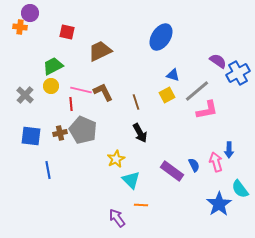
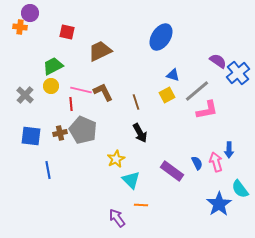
blue cross: rotated 10 degrees counterclockwise
blue semicircle: moved 3 px right, 2 px up
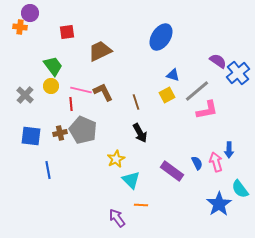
red square: rotated 21 degrees counterclockwise
green trapezoid: rotated 80 degrees clockwise
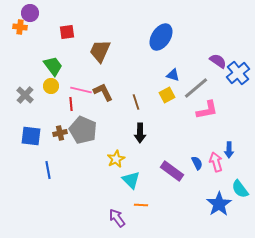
brown trapezoid: rotated 40 degrees counterclockwise
gray line: moved 1 px left, 3 px up
black arrow: rotated 30 degrees clockwise
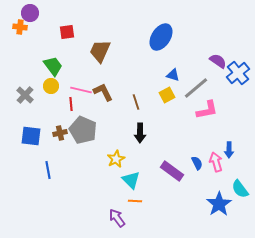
orange line: moved 6 px left, 4 px up
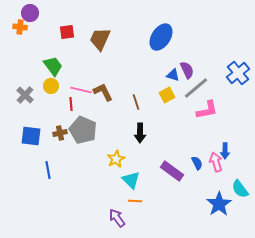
brown trapezoid: moved 12 px up
purple semicircle: moved 31 px left, 9 px down; rotated 30 degrees clockwise
blue arrow: moved 4 px left, 1 px down
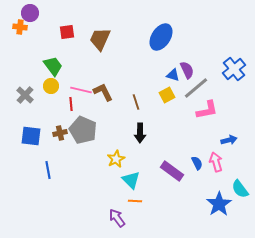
blue cross: moved 4 px left, 4 px up
blue arrow: moved 4 px right, 11 px up; rotated 105 degrees counterclockwise
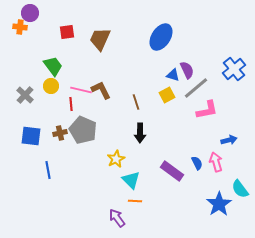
brown L-shape: moved 2 px left, 2 px up
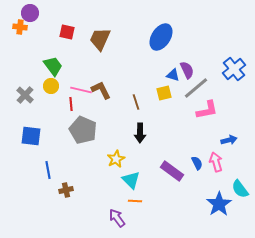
red square: rotated 21 degrees clockwise
yellow square: moved 3 px left, 2 px up; rotated 14 degrees clockwise
brown cross: moved 6 px right, 57 px down
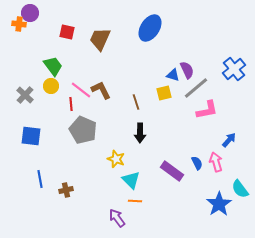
orange cross: moved 1 px left, 3 px up
blue ellipse: moved 11 px left, 9 px up
pink line: rotated 25 degrees clockwise
blue arrow: rotated 35 degrees counterclockwise
yellow star: rotated 24 degrees counterclockwise
blue line: moved 8 px left, 9 px down
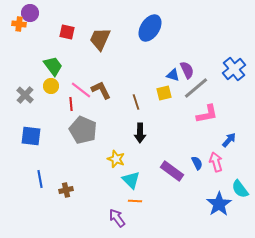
pink L-shape: moved 4 px down
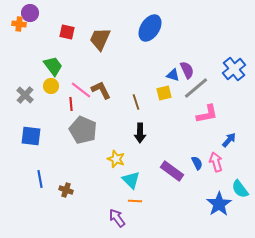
brown cross: rotated 32 degrees clockwise
